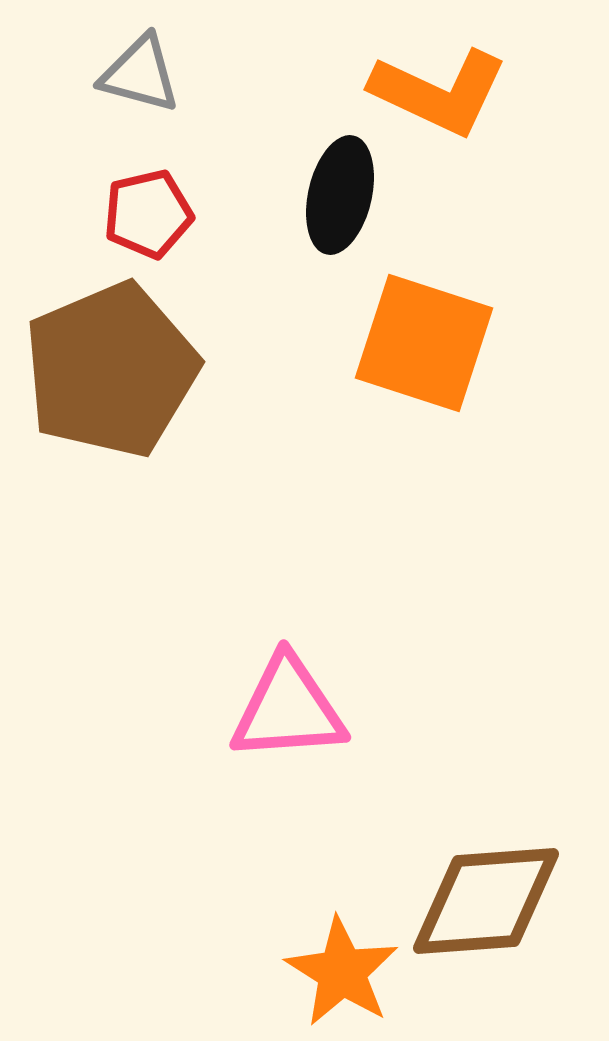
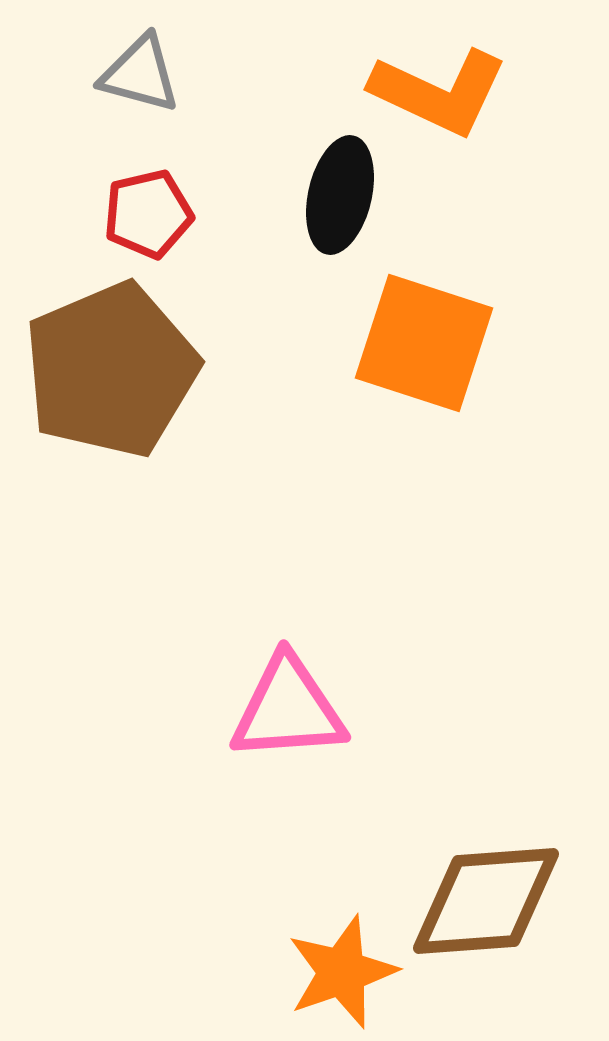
orange star: rotated 21 degrees clockwise
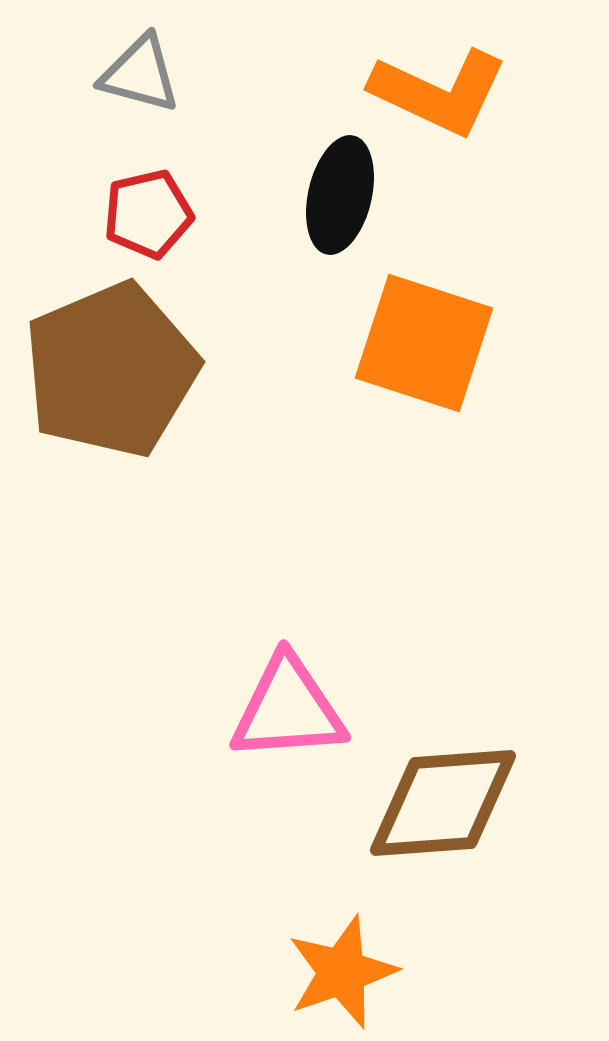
brown diamond: moved 43 px left, 98 px up
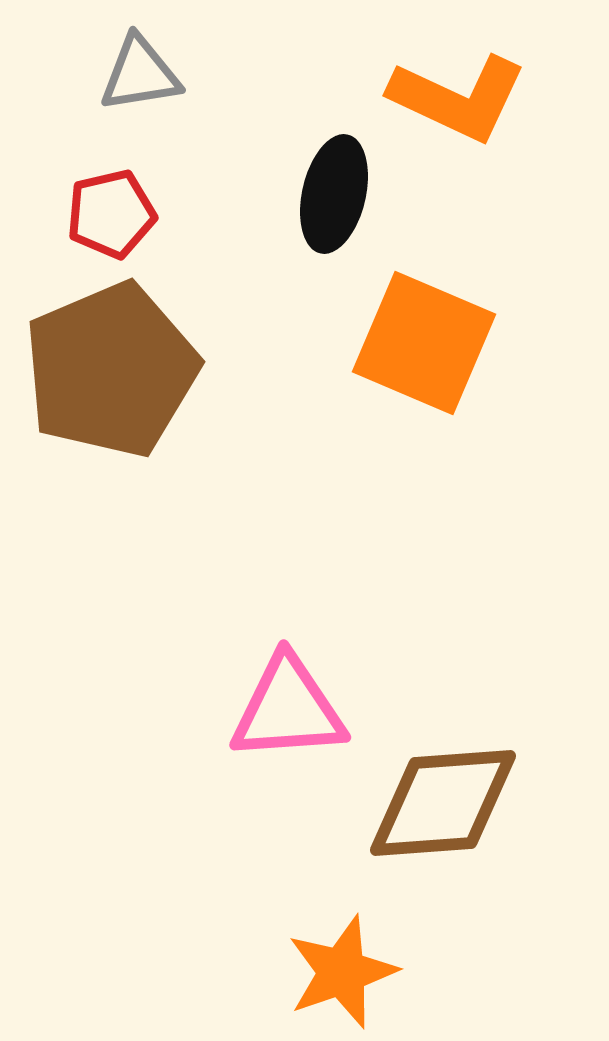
gray triangle: rotated 24 degrees counterclockwise
orange L-shape: moved 19 px right, 6 px down
black ellipse: moved 6 px left, 1 px up
red pentagon: moved 37 px left
orange square: rotated 5 degrees clockwise
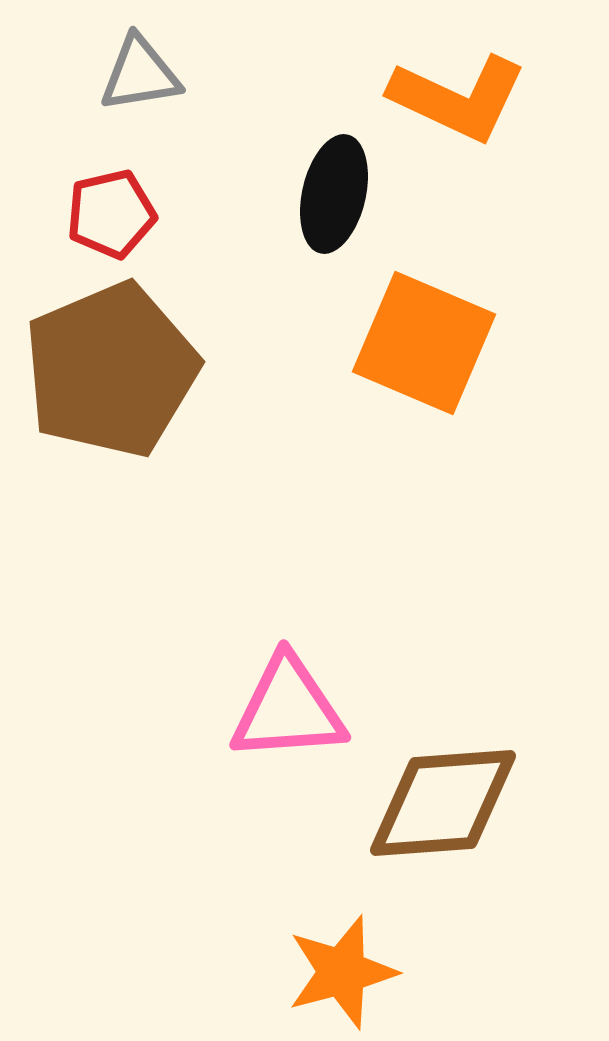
orange star: rotated 4 degrees clockwise
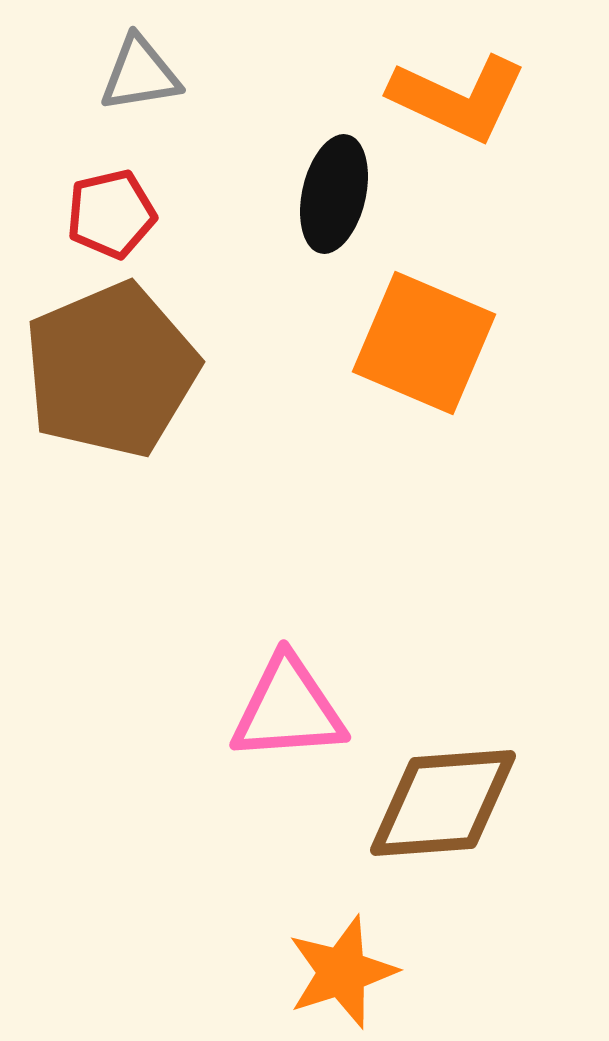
orange star: rotated 3 degrees counterclockwise
